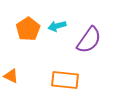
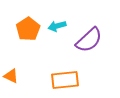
purple semicircle: rotated 12 degrees clockwise
orange rectangle: rotated 12 degrees counterclockwise
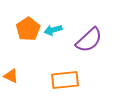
cyan arrow: moved 4 px left, 4 px down
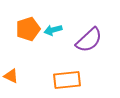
orange pentagon: rotated 15 degrees clockwise
orange rectangle: moved 2 px right
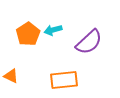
orange pentagon: moved 5 px down; rotated 15 degrees counterclockwise
purple semicircle: moved 2 px down
orange rectangle: moved 3 px left
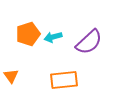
cyan arrow: moved 7 px down
orange pentagon: rotated 15 degrees clockwise
orange triangle: rotated 28 degrees clockwise
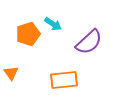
cyan arrow: moved 13 px up; rotated 132 degrees counterclockwise
orange triangle: moved 3 px up
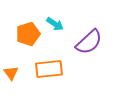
cyan arrow: moved 2 px right
orange rectangle: moved 15 px left, 11 px up
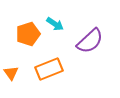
purple semicircle: moved 1 px right, 1 px up
orange rectangle: rotated 16 degrees counterclockwise
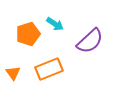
orange triangle: moved 2 px right
